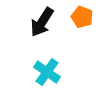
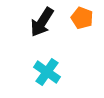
orange pentagon: moved 1 px down
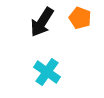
orange pentagon: moved 2 px left
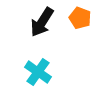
cyan cross: moved 9 px left
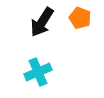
cyan cross: rotated 32 degrees clockwise
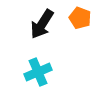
black arrow: moved 2 px down
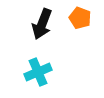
black arrow: rotated 12 degrees counterclockwise
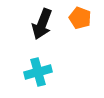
cyan cross: rotated 8 degrees clockwise
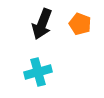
orange pentagon: moved 6 px down
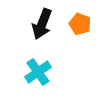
cyan cross: rotated 20 degrees counterclockwise
